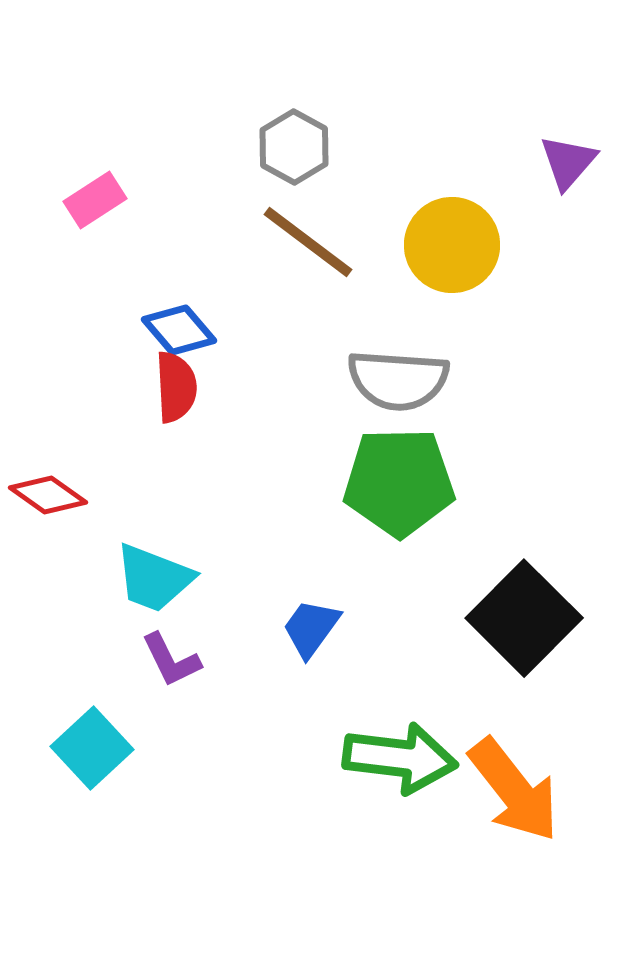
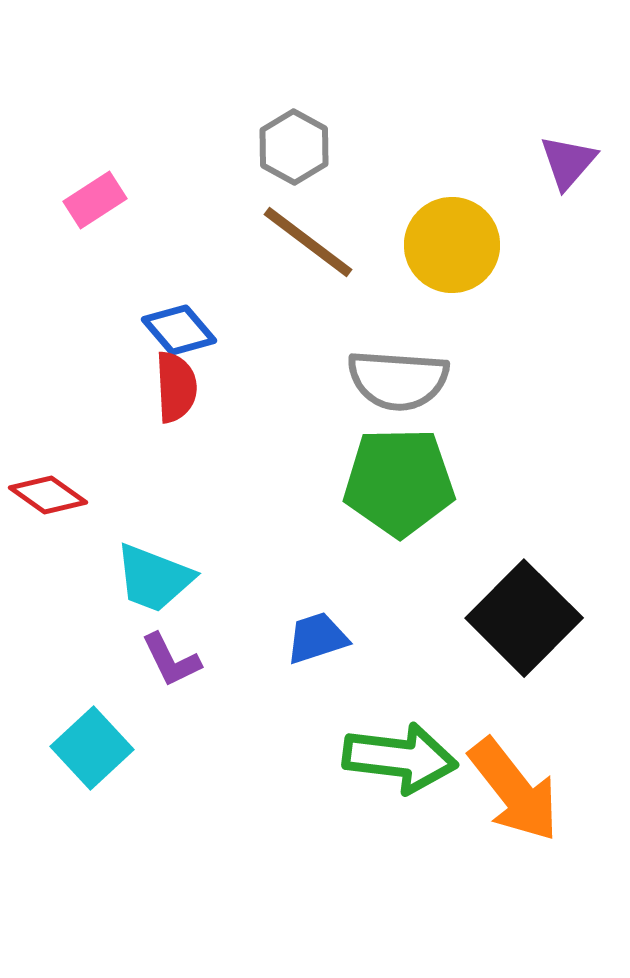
blue trapezoid: moved 6 px right, 10 px down; rotated 36 degrees clockwise
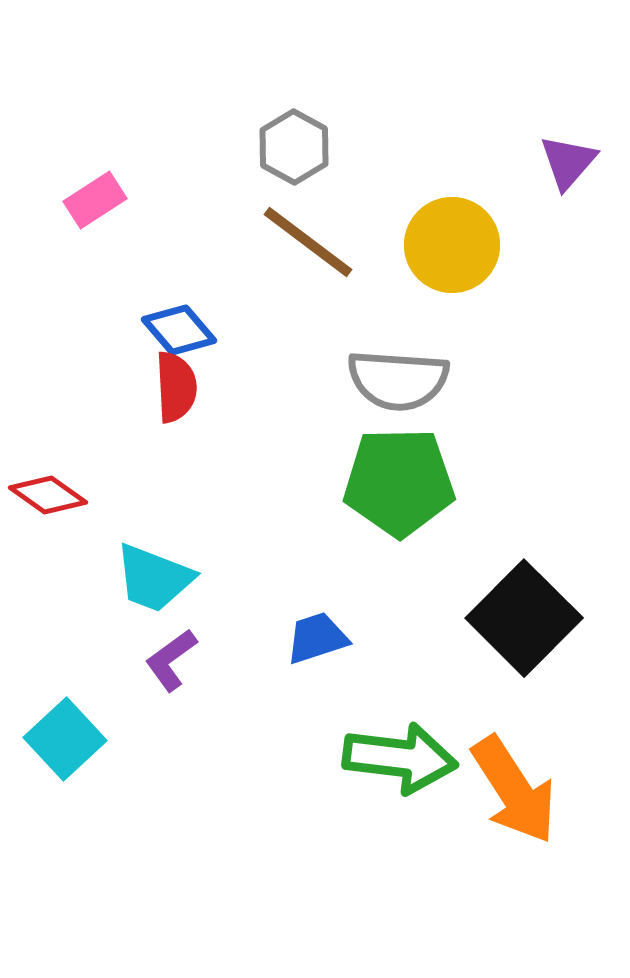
purple L-shape: rotated 80 degrees clockwise
cyan square: moved 27 px left, 9 px up
orange arrow: rotated 5 degrees clockwise
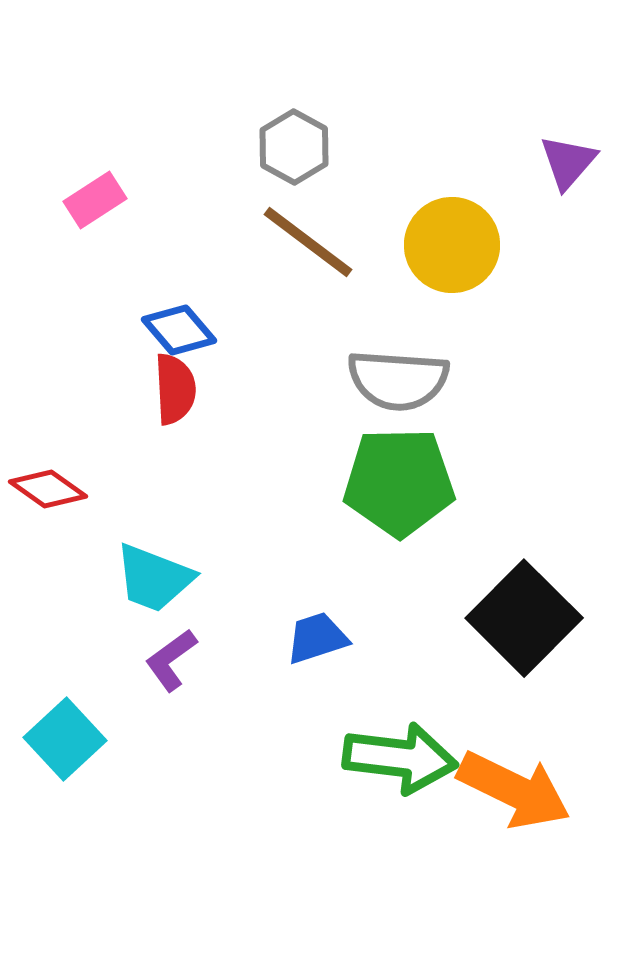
red semicircle: moved 1 px left, 2 px down
red diamond: moved 6 px up
orange arrow: rotated 31 degrees counterclockwise
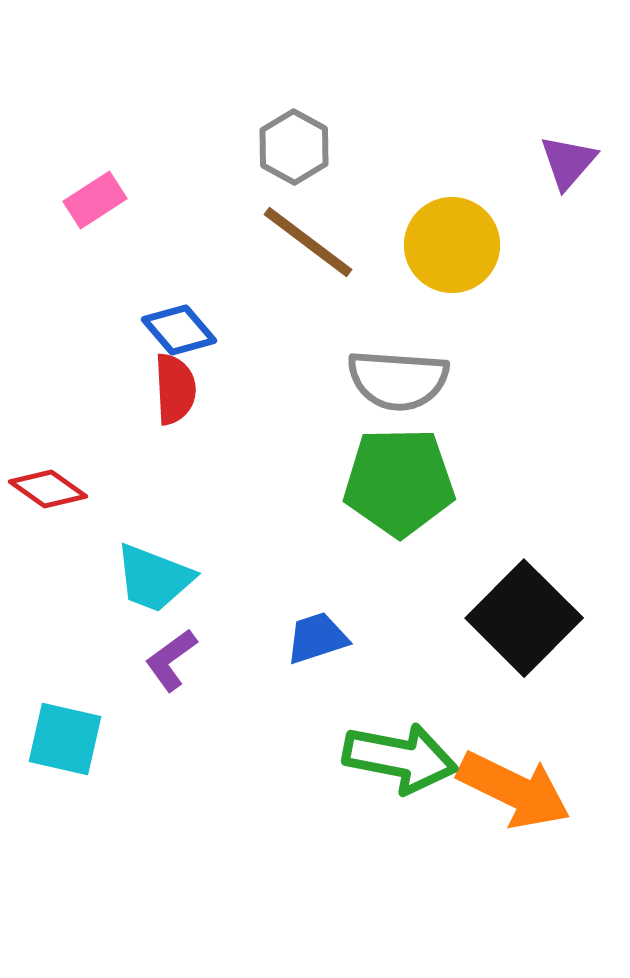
cyan square: rotated 34 degrees counterclockwise
green arrow: rotated 4 degrees clockwise
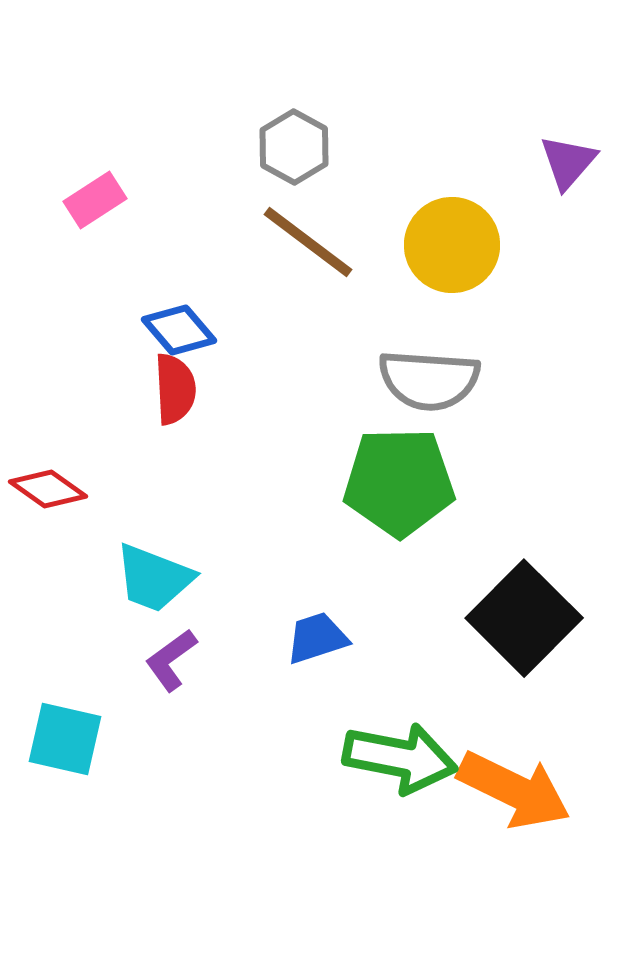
gray semicircle: moved 31 px right
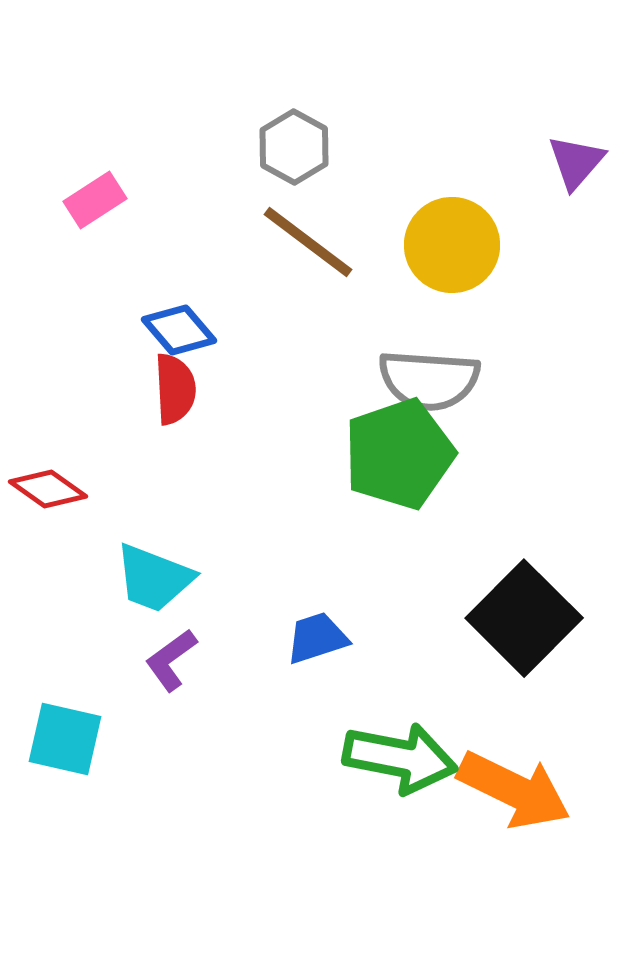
purple triangle: moved 8 px right
green pentagon: moved 28 px up; rotated 18 degrees counterclockwise
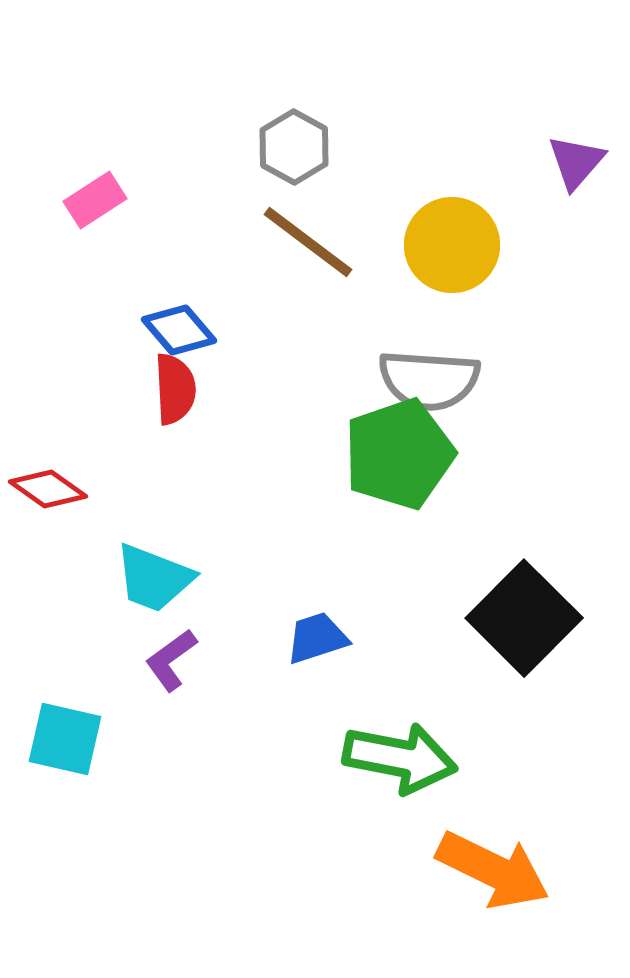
orange arrow: moved 21 px left, 80 px down
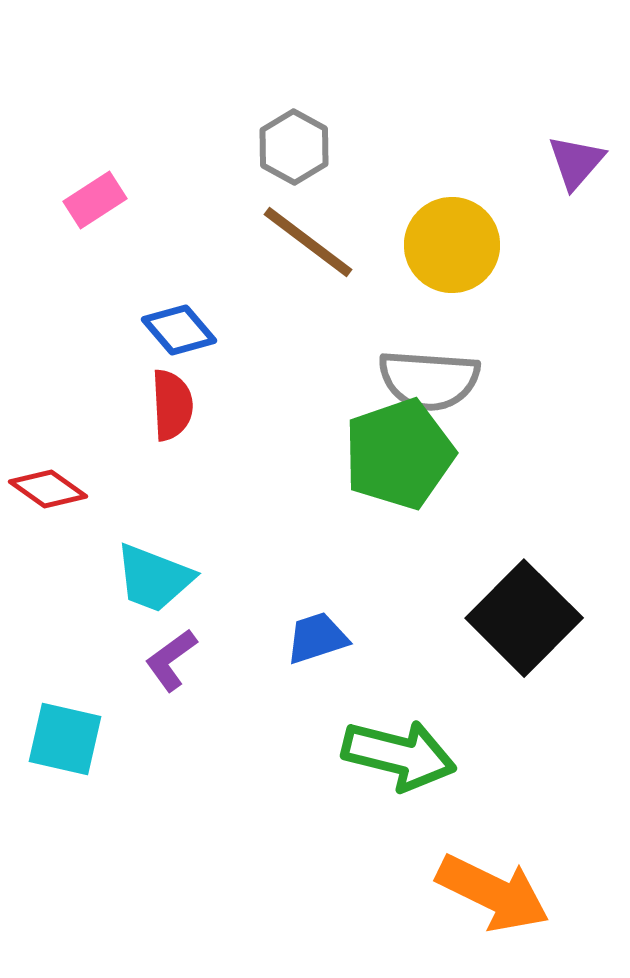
red semicircle: moved 3 px left, 16 px down
green arrow: moved 1 px left, 3 px up; rotated 3 degrees clockwise
orange arrow: moved 23 px down
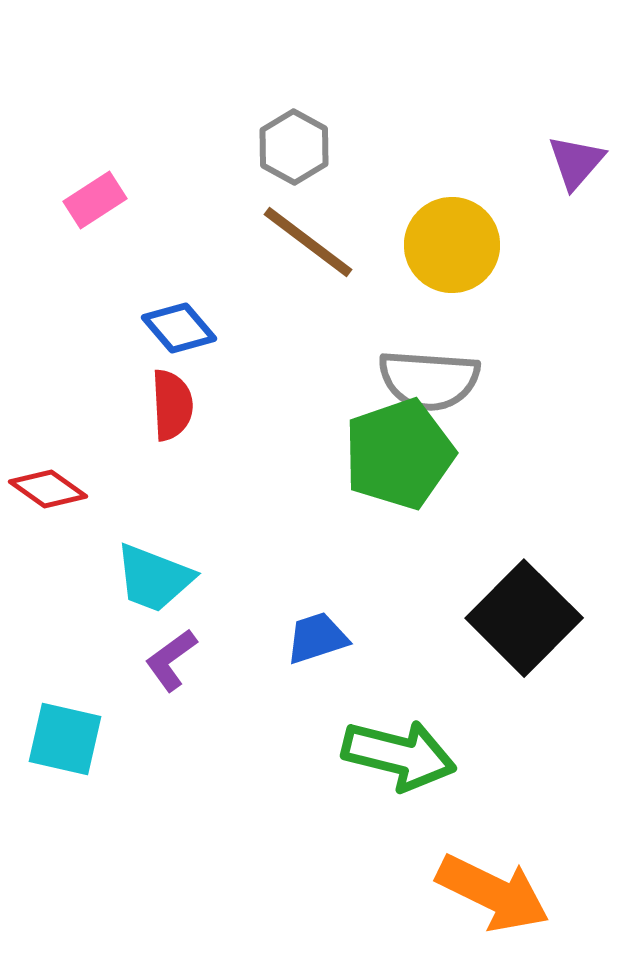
blue diamond: moved 2 px up
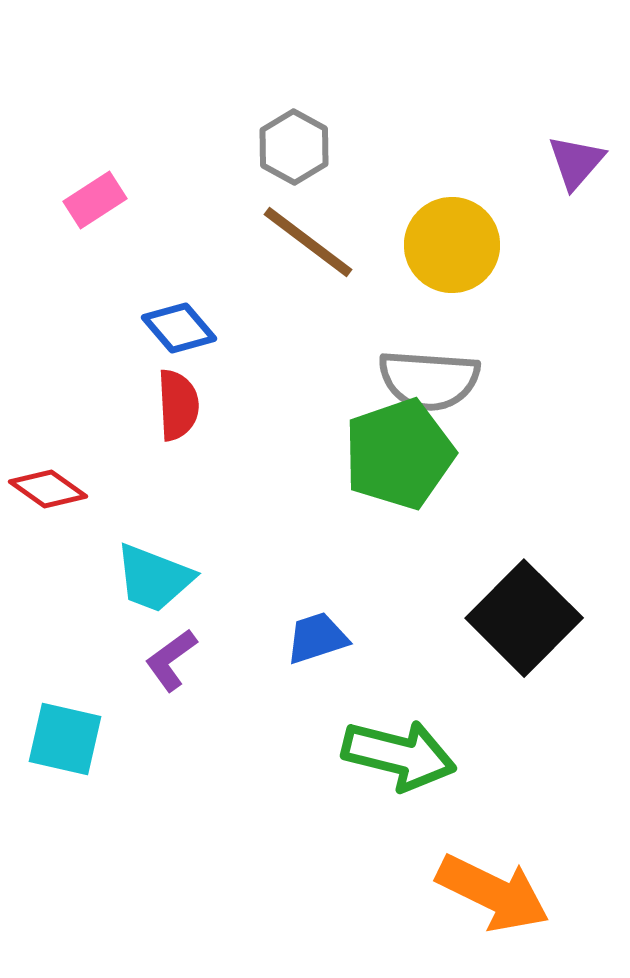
red semicircle: moved 6 px right
